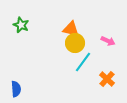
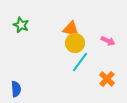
cyan line: moved 3 px left
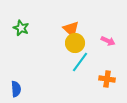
green star: moved 3 px down
orange triangle: rotated 30 degrees clockwise
orange cross: rotated 35 degrees counterclockwise
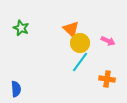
yellow circle: moved 5 px right
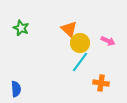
orange triangle: moved 2 px left
orange cross: moved 6 px left, 4 px down
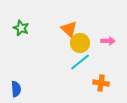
pink arrow: rotated 24 degrees counterclockwise
cyan line: rotated 15 degrees clockwise
